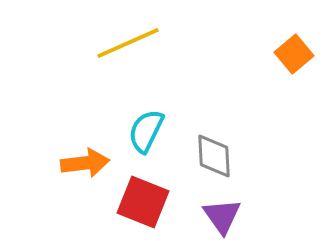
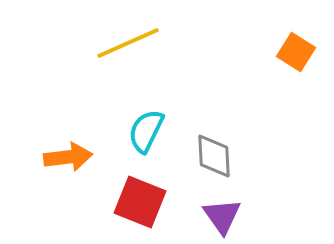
orange square: moved 2 px right, 2 px up; rotated 18 degrees counterclockwise
orange arrow: moved 17 px left, 6 px up
red square: moved 3 px left
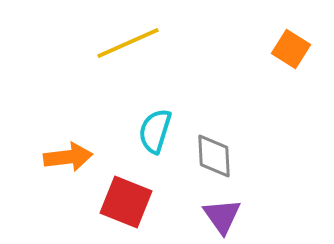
orange square: moved 5 px left, 3 px up
cyan semicircle: moved 9 px right; rotated 9 degrees counterclockwise
red square: moved 14 px left
